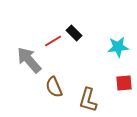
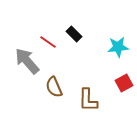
black rectangle: moved 1 px down
red line: moved 5 px left, 1 px down; rotated 66 degrees clockwise
gray arrow: moved 2 px left, 1 px down
red square: rotated 24 degrees counterclockwise
brown L-shape: rotated 15 degrees counterclockwise
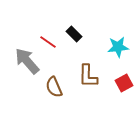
brown L-shape: moved 24 px up
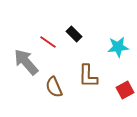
gray arrow: moved 1 px left, 1 px down
red square: moved 1 px right, 7 px down
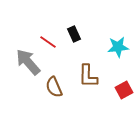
black rectangle: rotated 21 degrees clockwise
gray arrow: moved 2 px right
red square: moved 1 px left
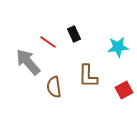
brown semicircle: rotated 15 degrees clockwise
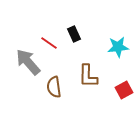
red line: moved 1 px right, 1 px down
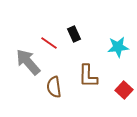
red square: rotated 18 degrees counterclockwise
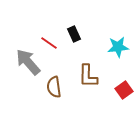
red square: rotated 12 degrees clockwise
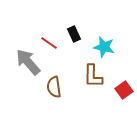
cyan star: moved 14 px left; rotated 20 degrees clockwise
brown L-shape: moved 5 px right
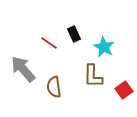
cyan star: rotated 15 degrees clockwise
gray arrow: moved 5 px left, 7 px down
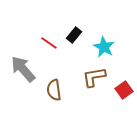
black rectangle: moved 1 px down; rotated 63 degrees clockwise
brown L-shape: moved 1 px right, 1 px down; rotated 80 degrees clockwise
brown semicircle: moved 3 px down
